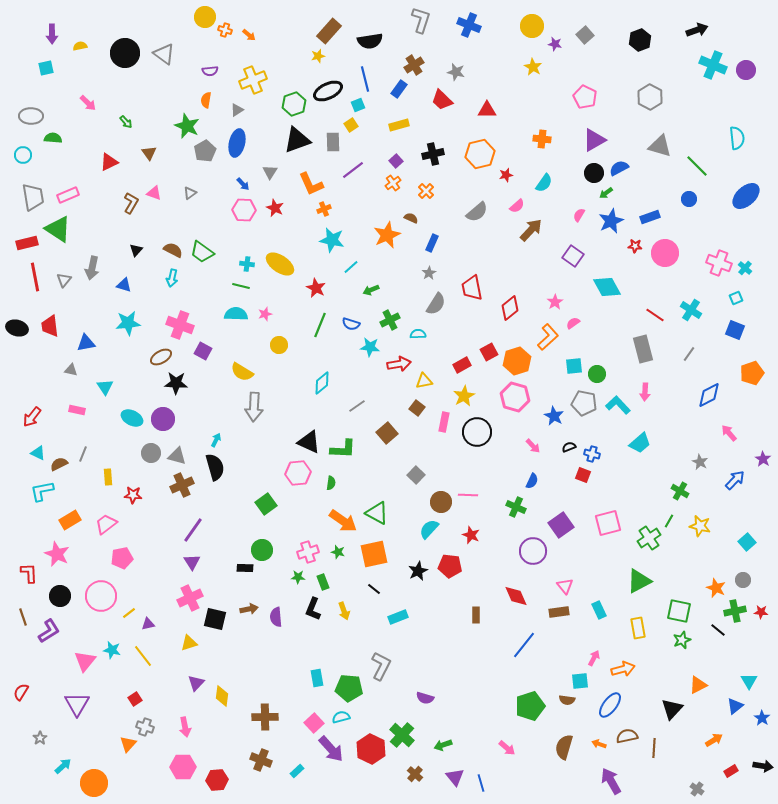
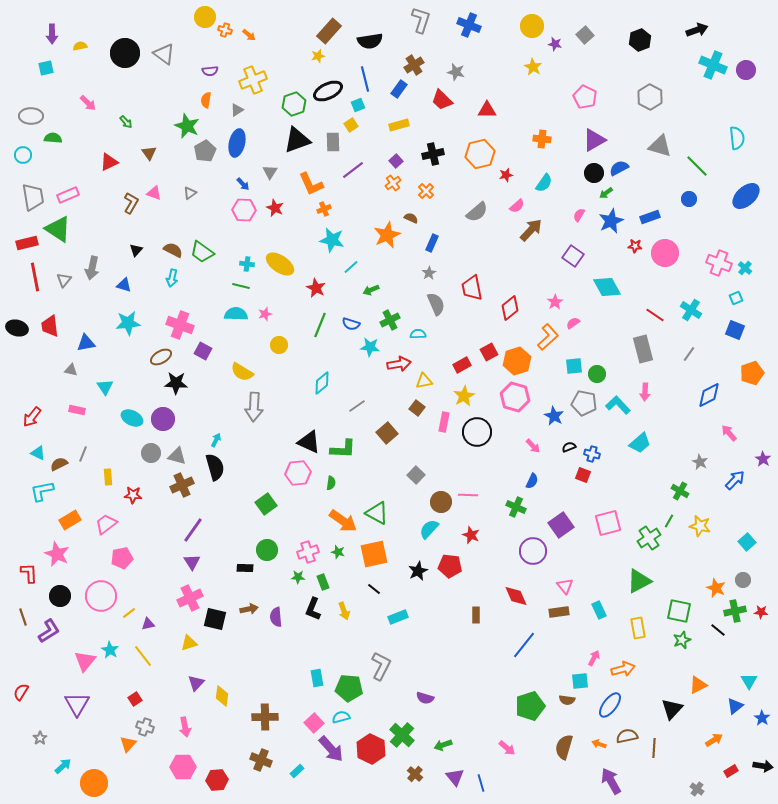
gray semicircle at (436, 304): rotated 55 degrees counterclockwise
green circle at (262, 550): moved 5 px right
cyan star at (112, 650): moved 2 px left; rotated 18 degrees clockwise
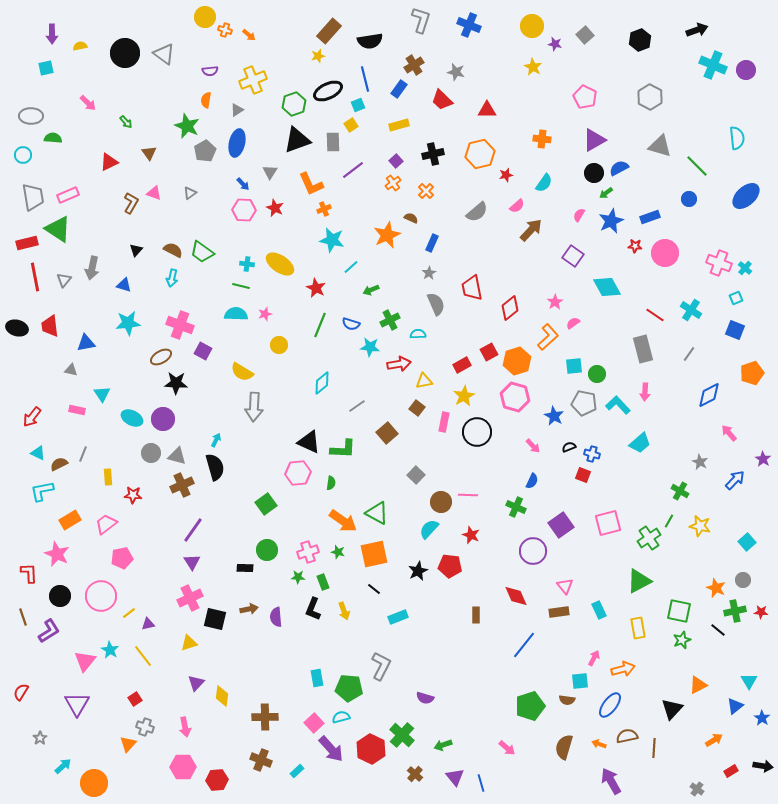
cyan triangle at (105, 387): moved 3 px left, 7 px down
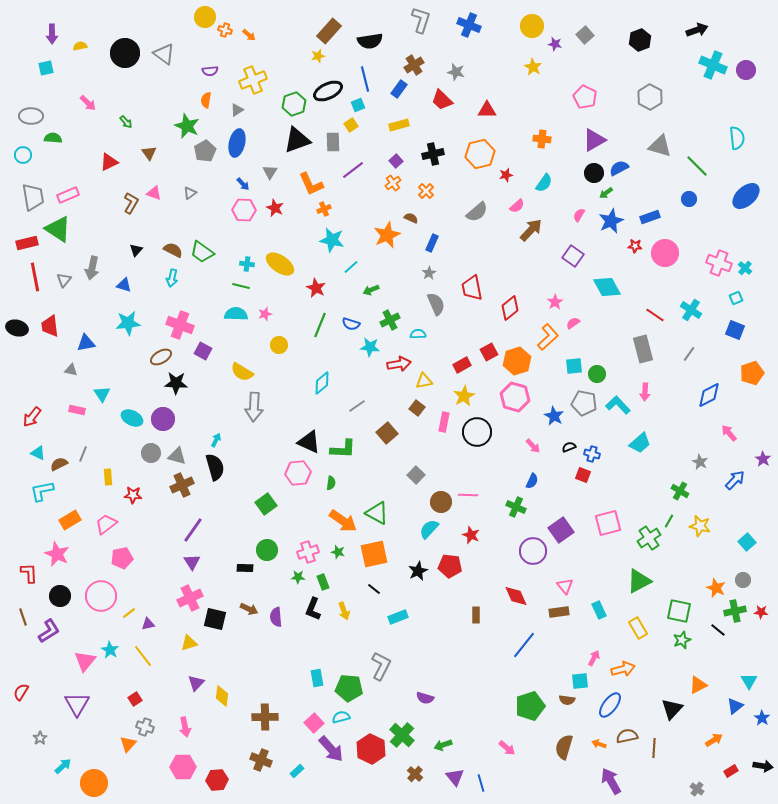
purple square at (561, 525): moved 5 px down
brown arrow at (249, 609): rotated 36 degrees clockwise
yellow rectangle at (638, 628): rotated 20 degrees counterclockwise
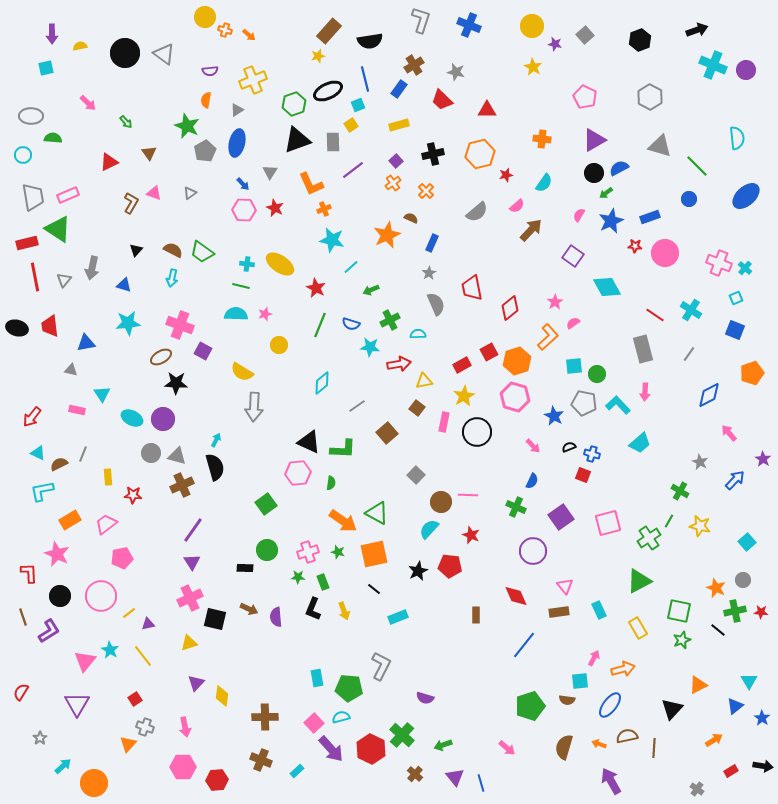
purple square at (561, 530): moved 13 px up
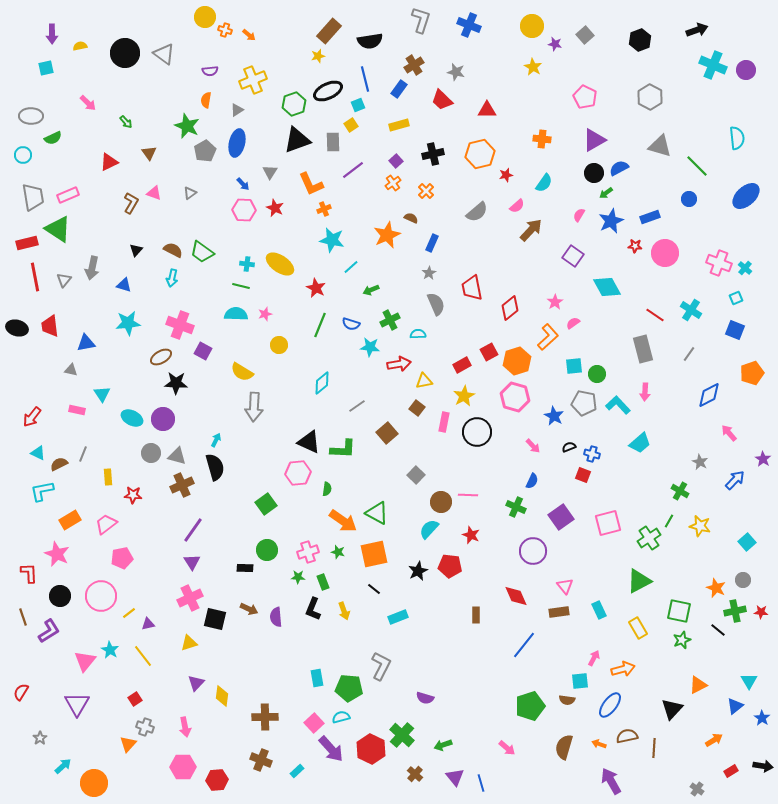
green semicircle at (53, 138): rotated 150 degrees clockwise
green semicircle at (331, 483): moved 4 px left, 6 px down
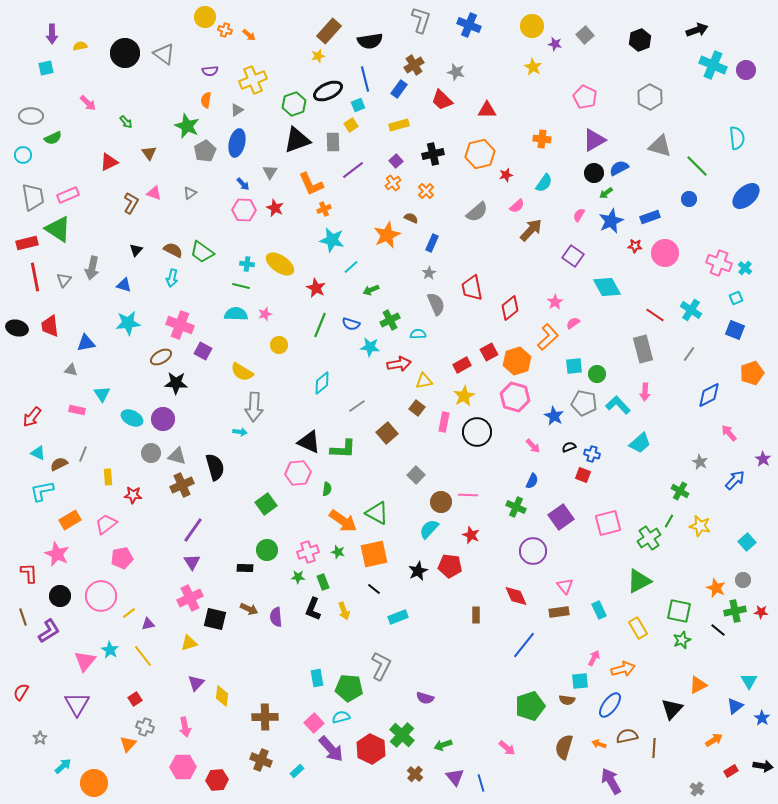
cyan arrow at (216, 440): moved 24 px right, 8 px up; rotated 72 degrees clockwise
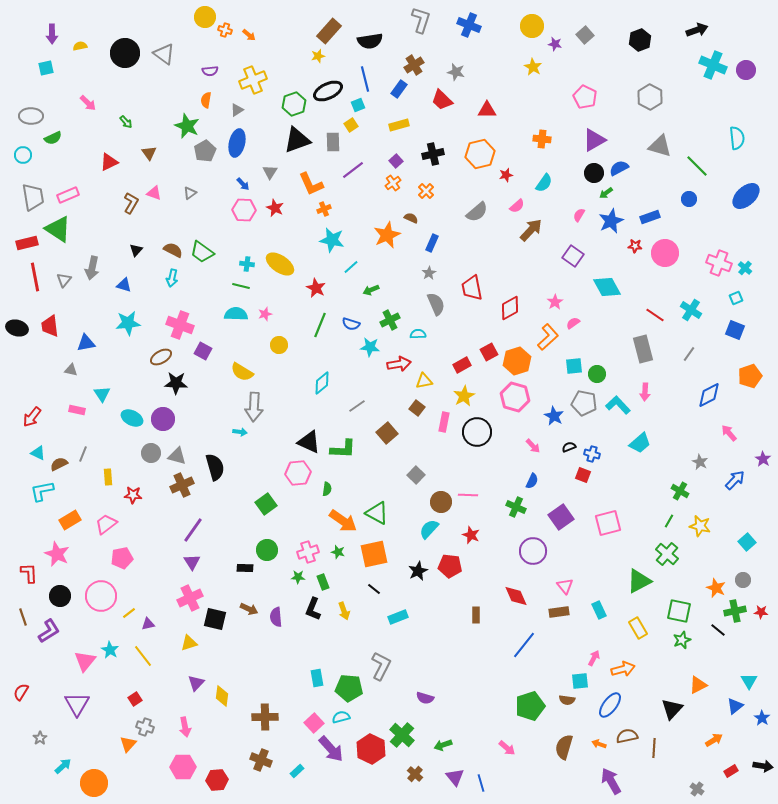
red diamond at (510, 308): rotated 10 degrees clockwise
orange pentagon at (752, 373): moved 2 px left, 3 px down
green cross at (649, 538): moved 18 px right, 16 px down; rotated 15 degrees counterclockwise
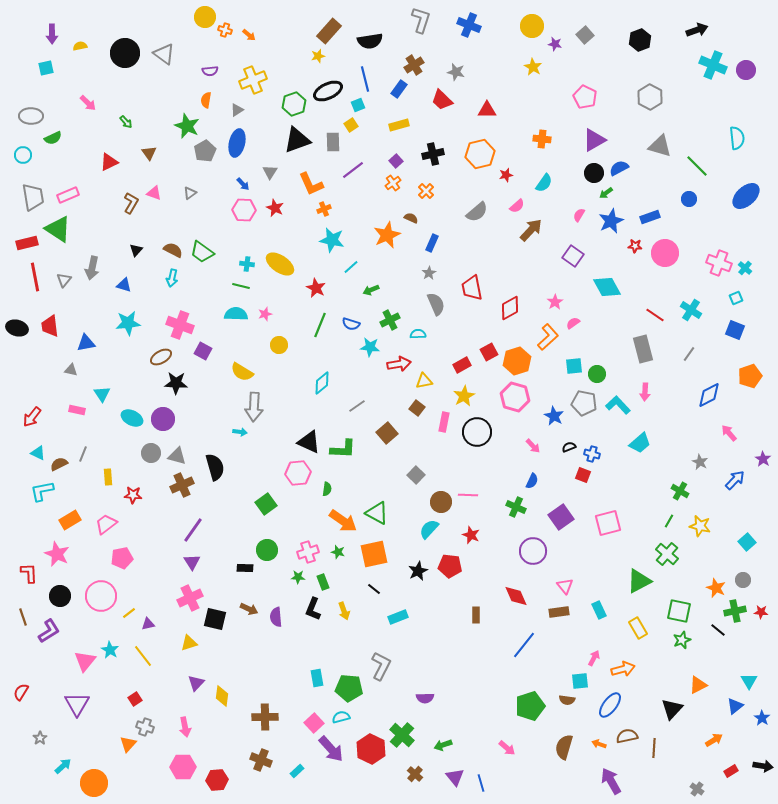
purple semicircle at (425, 698): rotated 18 degrees counterclockwise
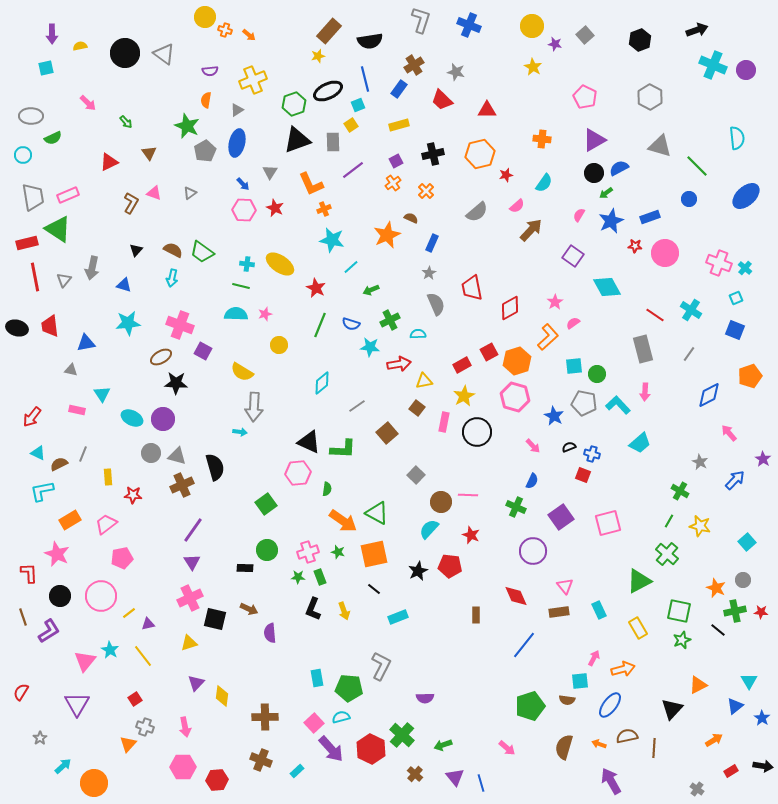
purple square at (396, 161): rotated 16 degrees clockwise
green rectangle at (323, 582): moved 3 px left, 5 px up
purple semicircle at (276, 617): moved 6 px left, 16 px down
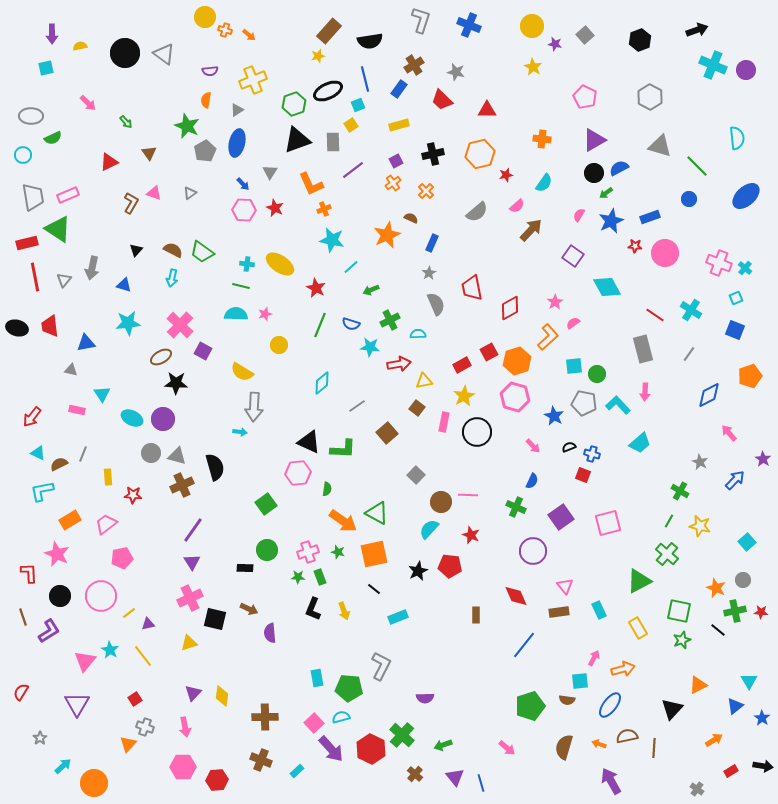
pink cross at (180, 325): rotated 24 degrees clockwise
purple triangle at (196, 683): moved 3 px left, 10 px down
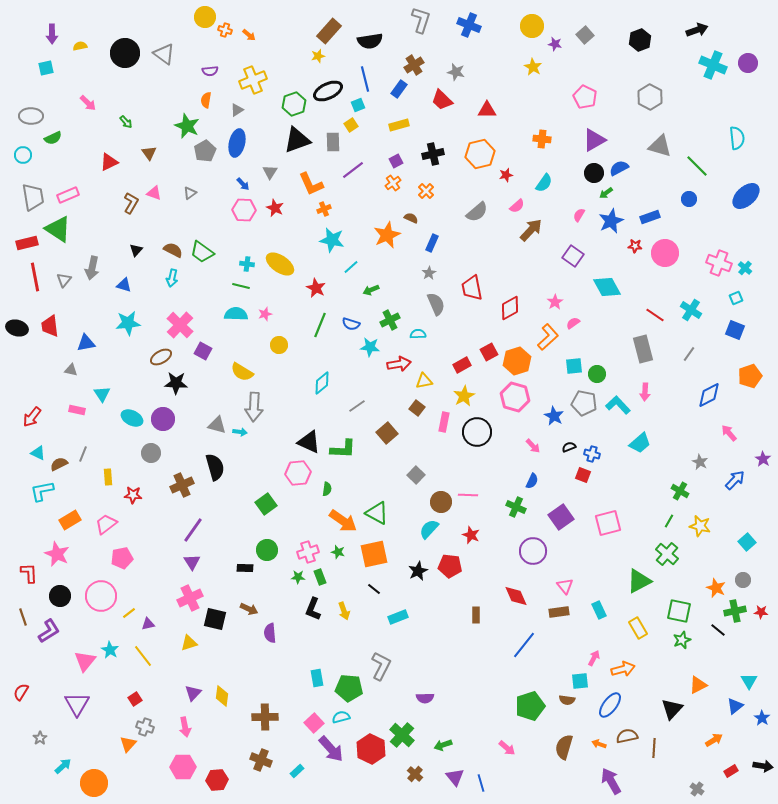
purple circle at (746, 70): moved 2 px right, 7 px up
gray triangle at (177, 456): moved 40 px right, 31 px up
